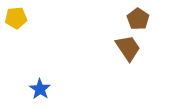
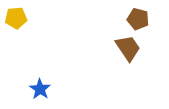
brown pentagon: rotated 20 degrees counterclockwise
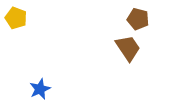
yellow pentagon: rotated 25 degrees clockwise
blue star: rotated 15 degrees clockwise
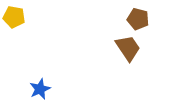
yellow pentagon: moved 2 px left, 1 px up; rotated 10 degrees counterclockwise
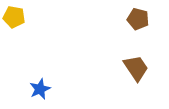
brown trapezoid: moved 8 px right, 20 px down
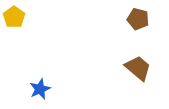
yellow pentagon: rotated 25 degrees clockwise
brown trapezoid: moved 2 px right; rotated 16 degrees counterclockwise
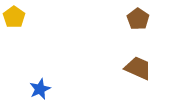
brown pentagon: rotated 20 degrees clockwise
brown trapezoid: rotated 16 degrees counterclockwise
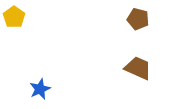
brown pentagon: rotated 20 degrees counterclockwise
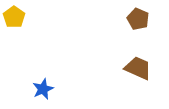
brown pentagon: rotated 10 degrees clockwise
blue star: moved 3 px right
